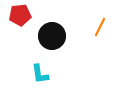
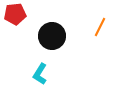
red pentagon: moved 5 px left, 1 px up
cyan L-shape: rotated 40 degrees clockwise
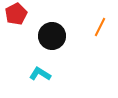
red pentagon: moved 1 px right; rotated 20 degrees counterclockwise
cyan L-shape: rotated 90 degrees clockwise
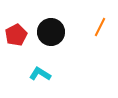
red pentagon: moved 21 px down
black circle: moved 1 px left, 4 px up
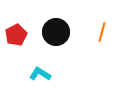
orange line: moved 2 px right, 5 px down; rotated 12 degrees counterclockwise
black circle: moved 5 px right
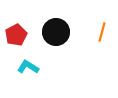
cyan L-shape: moved 12 px left, 7 px up
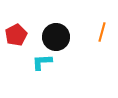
black circle: moved 5 px down
cyan L-shape: moved 14 px right, 5 px up; rotated 35 degrees counterclockwise
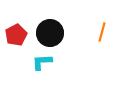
black circle: moved 6 px left, 4 px up
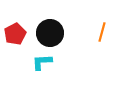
red pentagon: moved 1 px left, 1 px up
